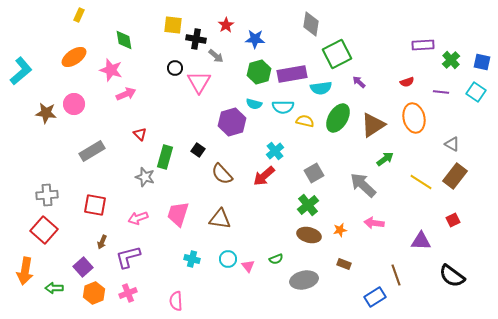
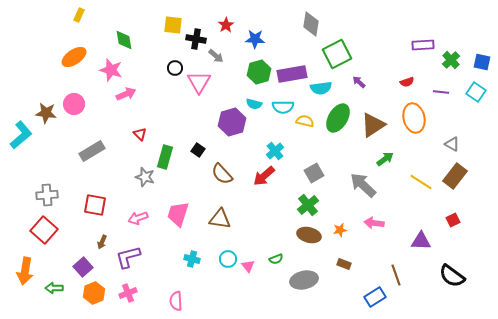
cyan L-shape at (21, 71): moved 64 px down
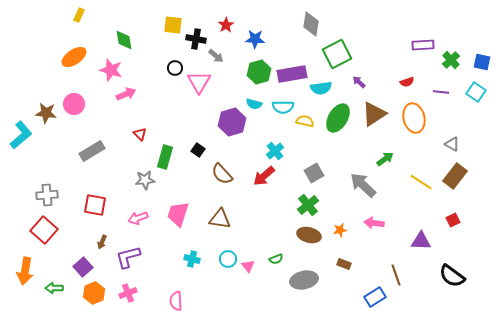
brown triangle at (373, 125): moved 1 px right, 11 px up
gray star at (145, 177): moved 3 px down; rotated 24 degrees counterclockwise
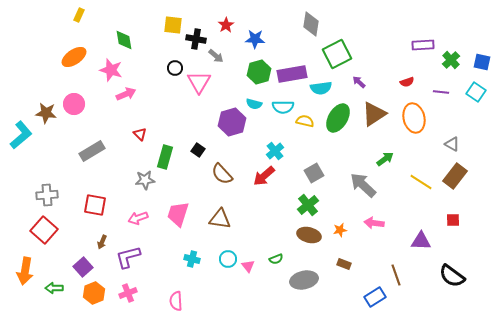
red square at (453, 220): rotated 24 degrees clockwise
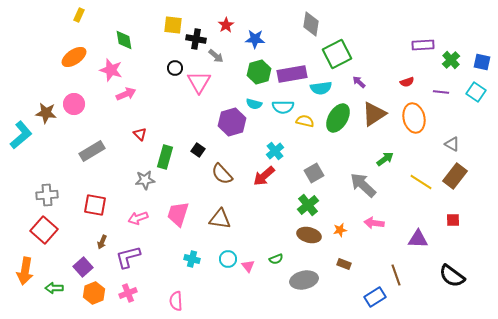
purple triangle at (421, 241): moved 3 px left, 2 px up
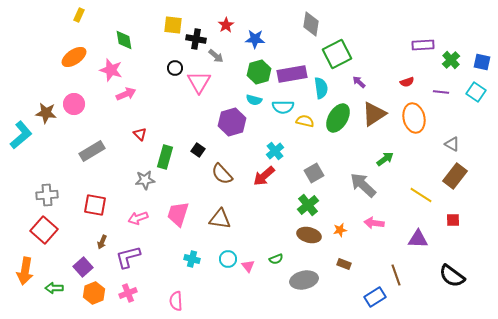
cyan semicircle at (321, 88): rotated 90 degrees counterclockwise
cyan semicircle at (254, 104): moved 4 px up
yellow line at (421, 182): moved 13 px down
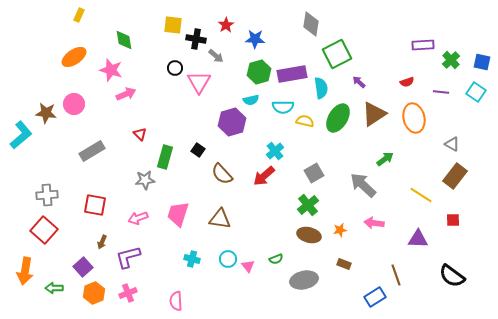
cyan semicircle at (254, 100): moved 3 px left; rotated 28 degrees counterclockwise
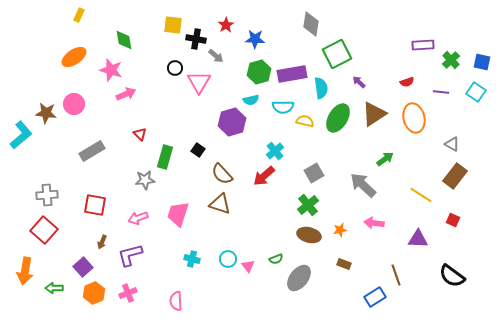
brown triangle at (220, 219): moved 15 px up; rotated 10 degrees clockwise
red square at (453, 220): rotated 24 degrees clockwise
purple L-shape at (128, 257): moved 2 px right, 2 px up
gray ellipse at (304, 280): moved 5 px left, 2 px up; rotated 40 degrees counterclockwise
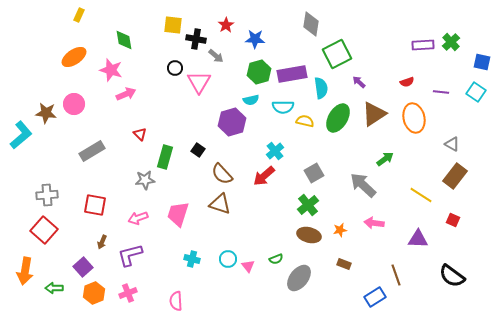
green cross at (451, 60): moved 18 px up
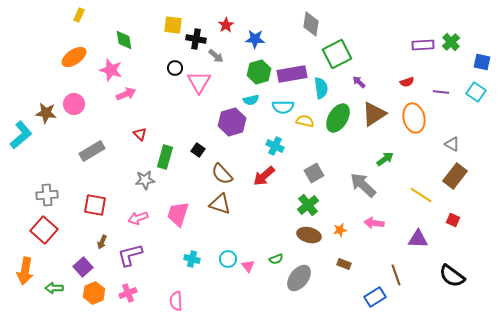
cyan cross at (275, 151): moved 5 px up; rotated 24 degrees counterclockwise
